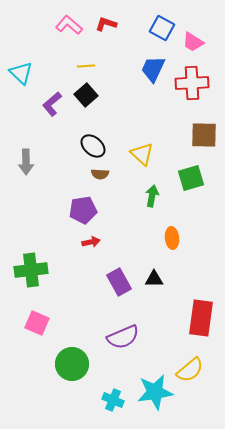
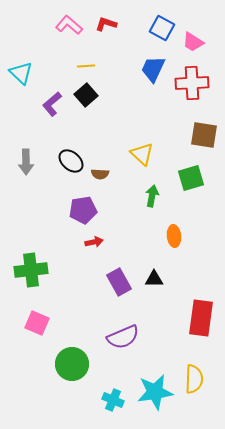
brown square: rotated 8 degrees clockwise
black ellipse: moved 22 px left, 15 px down
orange ellipse: moved 2 px right, 2 px up
red arrow: moved 3 px right
yellow semicircle: moved 4 px right, 9 px down; rotated 48 degrees counterclockwise
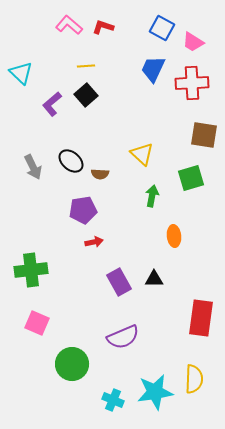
red L-shape: moved 3 px left, 3 px down
gray arrow: moved 7 px right, 5 px down; rotated 25 degrees counterclockwise
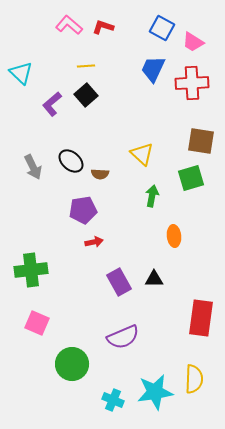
brown square: moved 3 px left, 6 px down
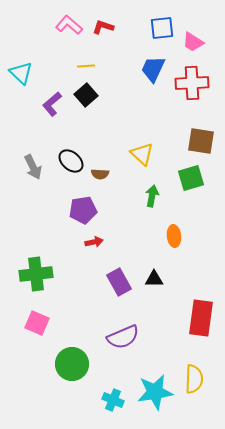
blue square: rotated 35 degrees counterclockwise
green cross: moved 5 px right, 4 px down
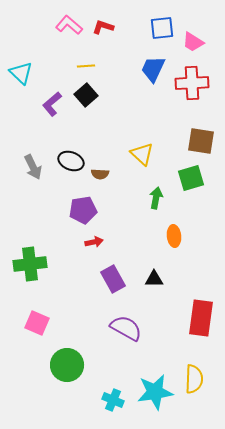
black ellipse: rotated 20 degrees counterclockwise
green arrow: moved 4 px right, 2 px down
green cross: moved 6 px left, 10 px up
purple rectangle: moved 6 px left, 3 px up
purple semicircle: moved 3 px right, 9 px up; rotated 128 degrees counterclockwise
green circle: moved 5 px left, 1 px down
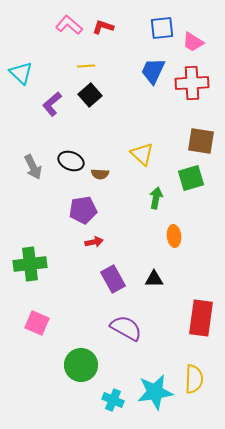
blue trapezoid: moved 2 px down
black square: moved 4 px right
green circle: moved 14 px right
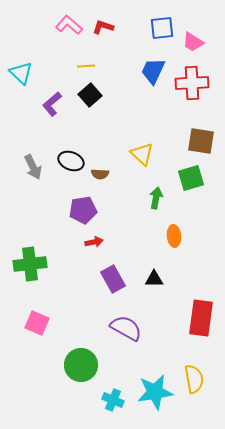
yellow semicircle: rotated 12 degrees counterclockwise
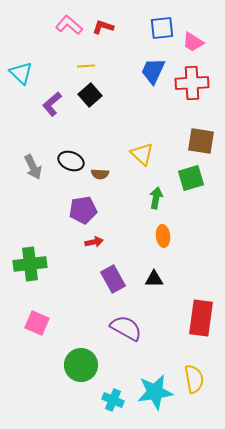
orange ellipse: moved 11 px left
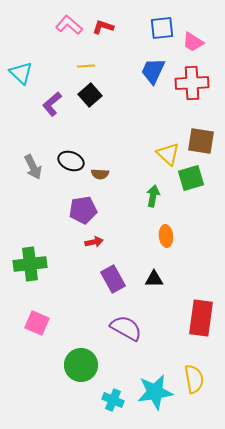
yellow triangle: moved 26 px right
green arrow: moved 3 px left, 2 px up
orange ellipse: moved 3 px right
